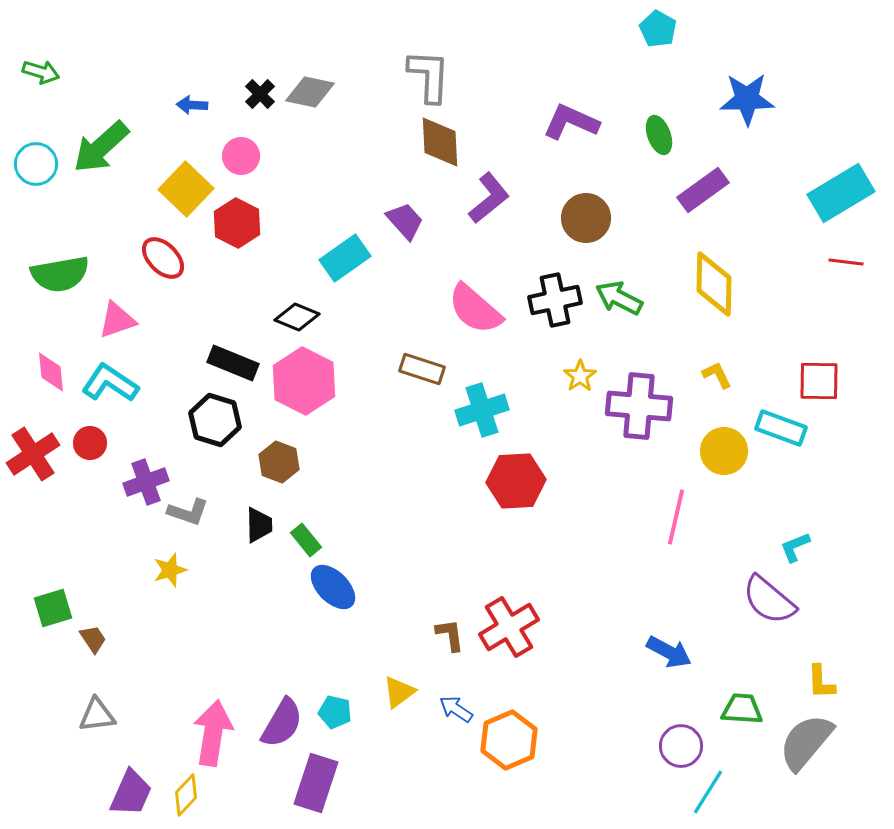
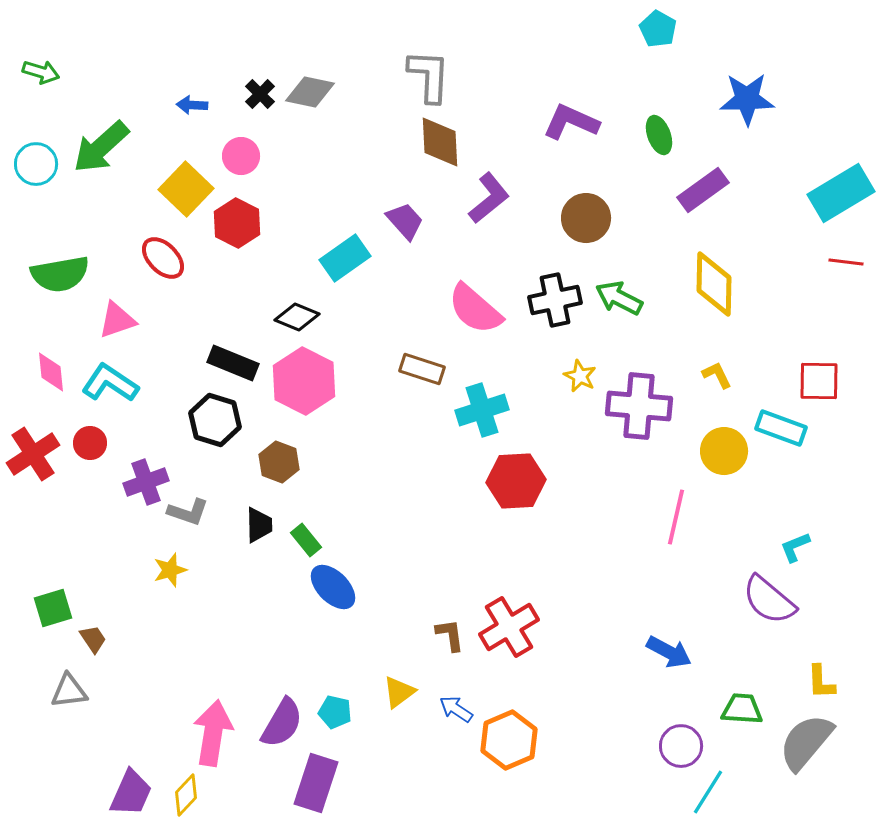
yellow star at (580, 376): rotated 12 degrees counterclockwise
gray triangle at (97, 715): moved 28 px left, 24 px up
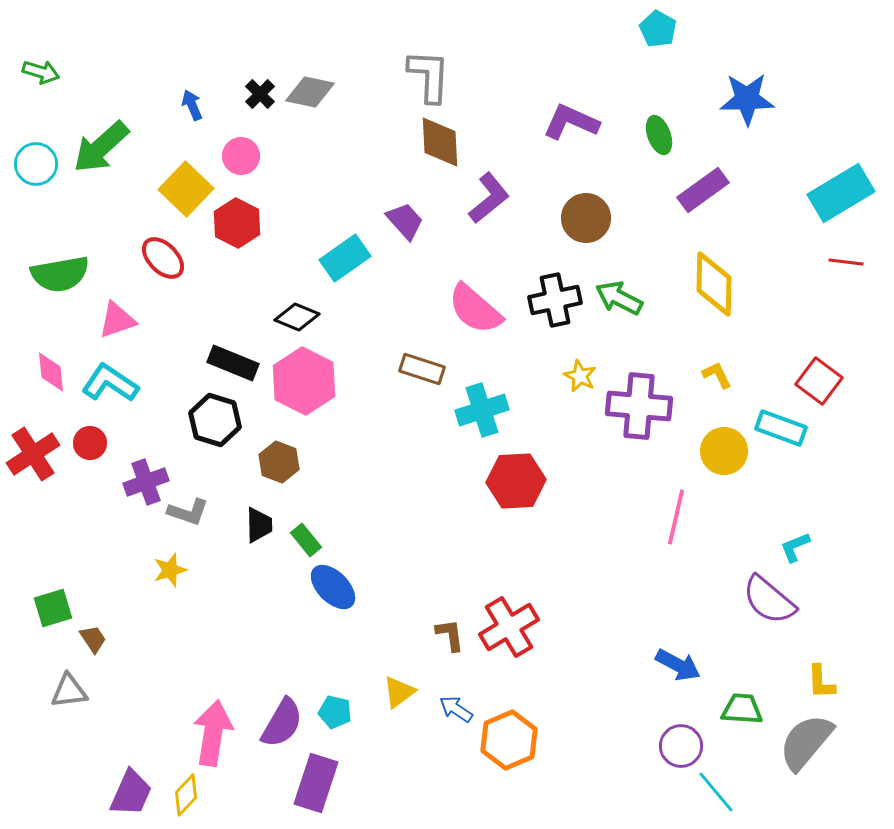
blue arrow at (192, 105): rotated 64 degrees clockwise
red square at (819, 381): rotated 36 degrees clockwise
blue arrow at (669, 652): moved 9 px right, 13 px down
cyan line at (708, 792): moved 8 px right; rotated 72 degrees counterclockwise
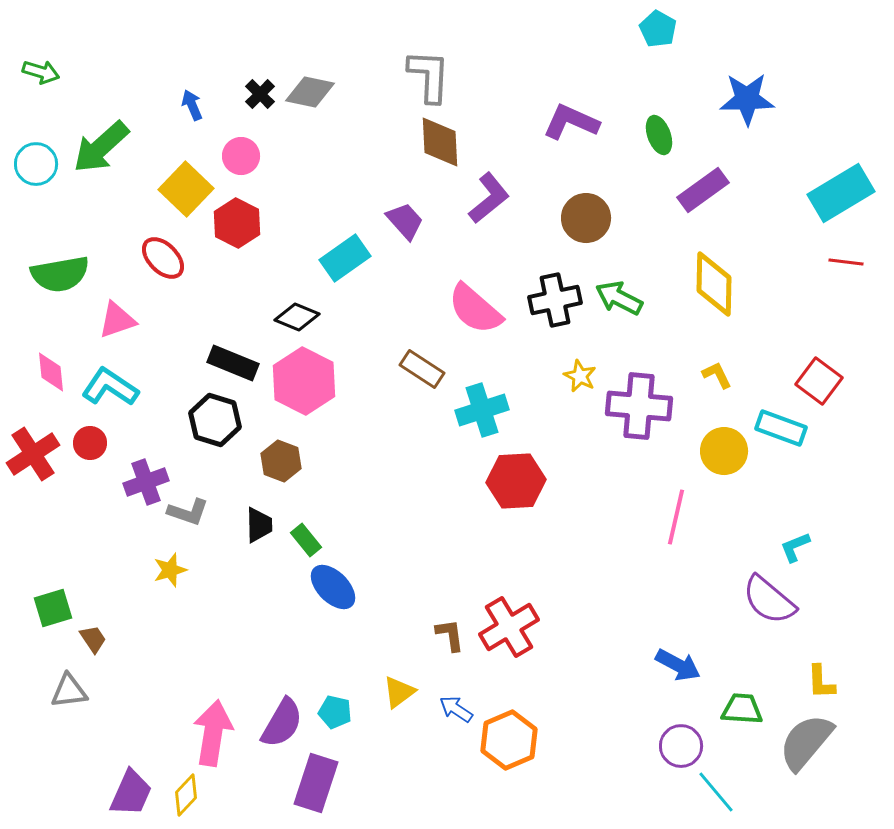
brown rectangle at (422, 369): rotated 15 degrees clockwise
cyan L-shape at (110, 383): moved 4 px down
brown hexagon at (279, 462): moved 2 px right, 1 px up
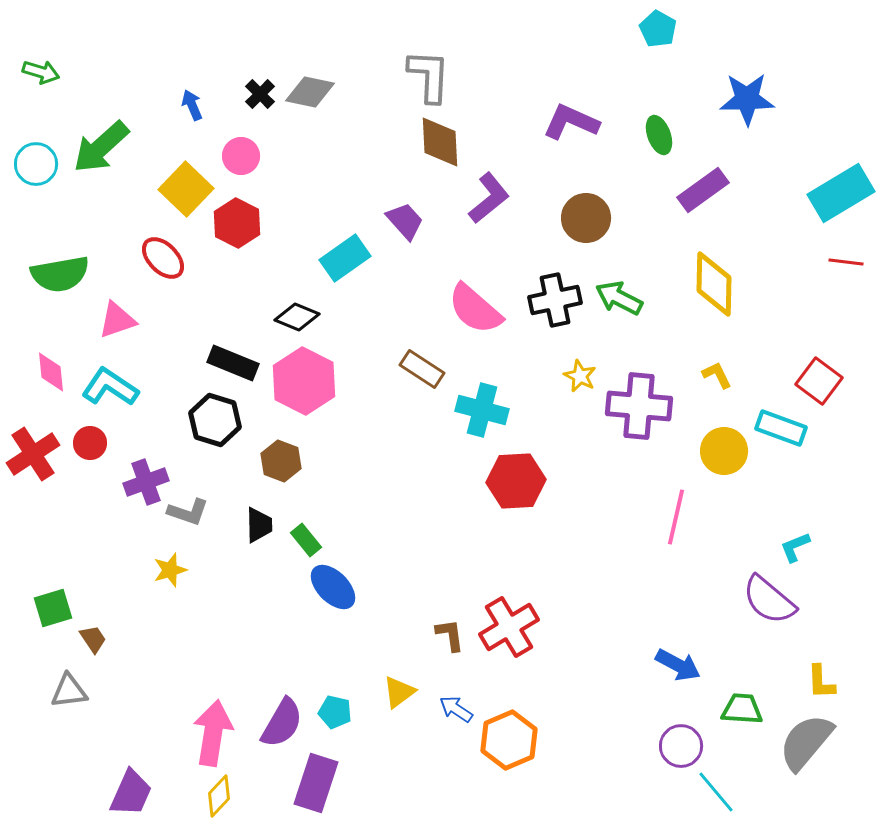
cyan cross at (482, 410): rotated 33 degrees clockwise
yellow diamond at (186, 795): moved 33 px right, 1 px down
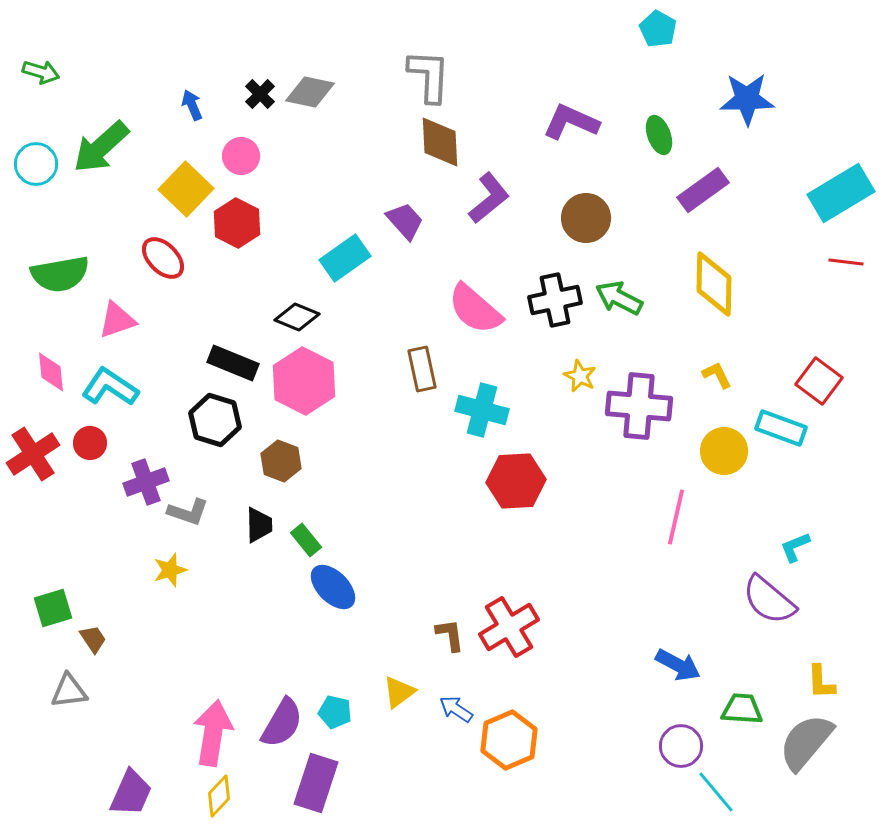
brown rectangle at (422, 369): rotated 45 degrees clockwise
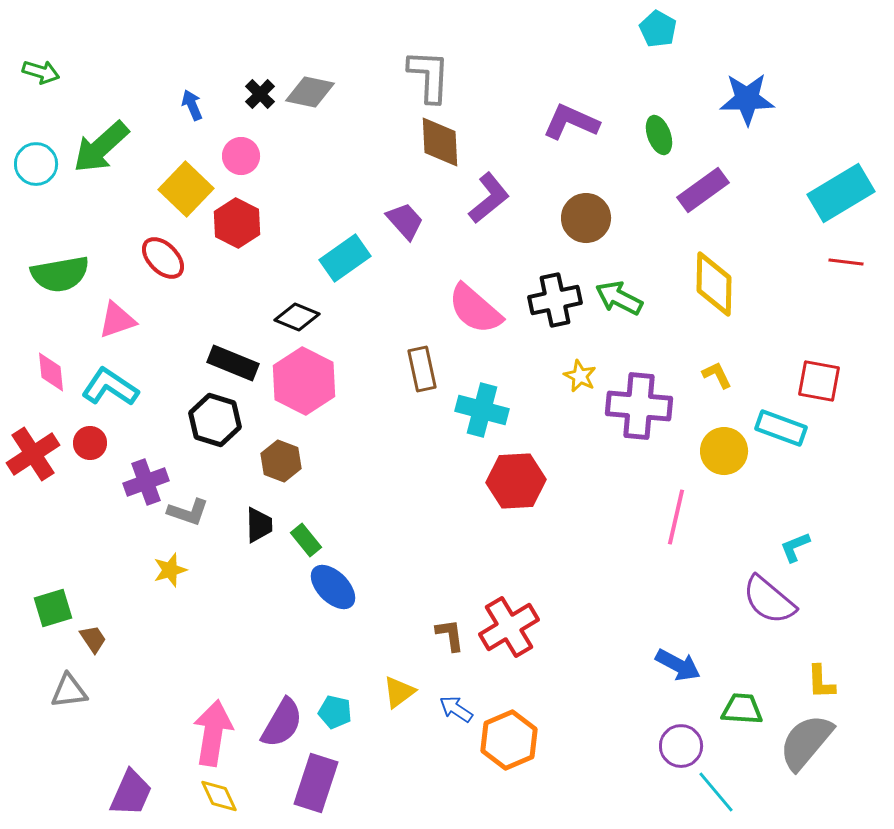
red square at (819, 381): rotated 27 degrees counterclockwise
yellow diamond at (219, 796): rotated 69 degrees counterclockwise
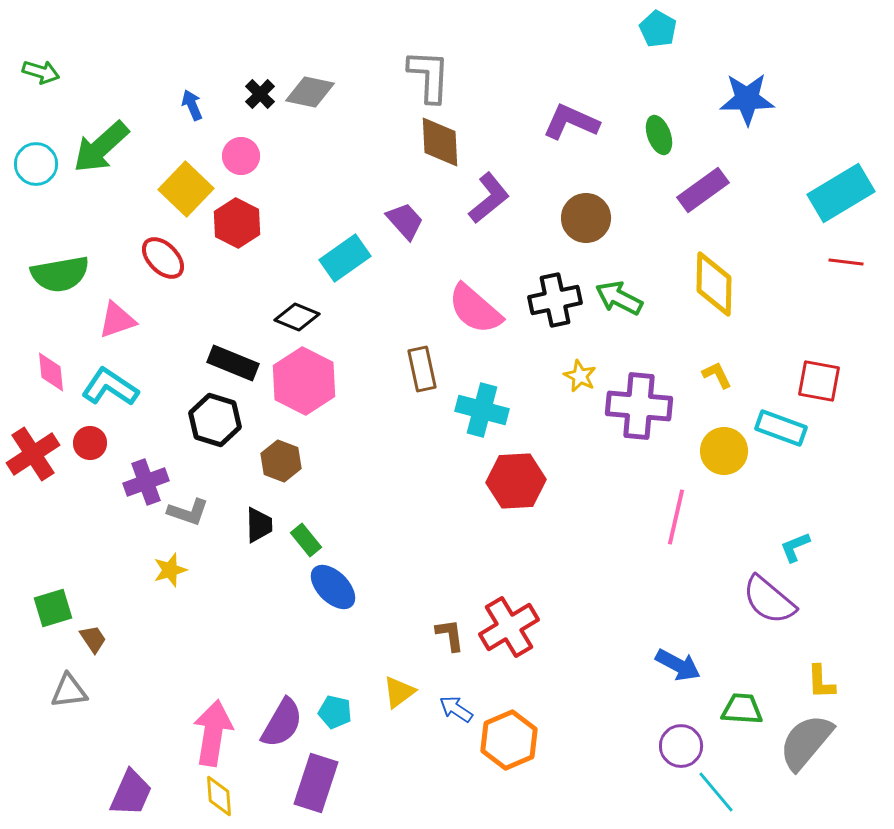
yellow diamond at (219, 796): rotated 21 degrees clockwise
